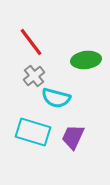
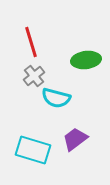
red line: rotated 20 degrees clockwise
cyan rectangle: moved 18 px down
purple trapezoid: moved 2 px right, 2 px down; rotated 28 degrees clockwise
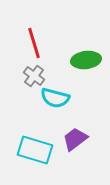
red line: moved 3 px right, 1 px down
gray cross: rotated 15 degrees counterclockwise
cyan semicircle: moved 1 px left
cyan rectangle: moved 2 px right
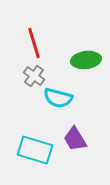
cyan semicircle: moved 3 px right
purple trapezoid: rotated 84 degrees counterclockwise
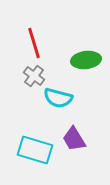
purple trapezoid: moved 1 px left
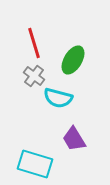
green ellipse: moved 13 px left; rotated 52 degrees counterclockwise
cyan rectangle: moved 14 px down
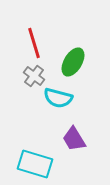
green ellipse: moved 2 px down
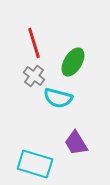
purple trapezoid: moved 2 px right, 4 px down
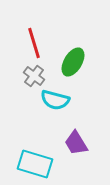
cyan semicircle: moved 3 px left, 2 px down
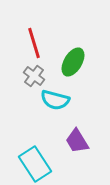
purple trapezoid: moved 1 px right, 2 px up
cyan rectangle: rotated 40 degrees clockwise
